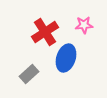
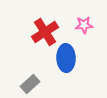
blue ellipse: rotated 20 degrees counterclockwise
gray rectangle: moved 1 px right, 10 px down
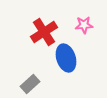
red cross: moved 1 px left
blue ellipse: rotated 16 degrees counterclockwise
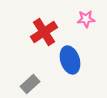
pink star: moved 2 px right, 6 px up
blue ellipse: moved 4 px right, 2 px down
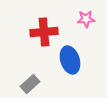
red cross: rotated 28 degrees clockwise
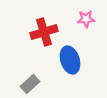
red cross: rotated 12 degrees counterclockwise
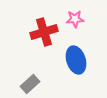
pink star: moved 11 px left
blue ellipse: moved 6 px right
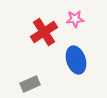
red cross: rotated 16 degrees counterclockwise
gray rectangle: rotated 18 degrees clockwise
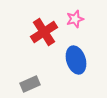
pink star: rotated 12 degrees counterclockwise
